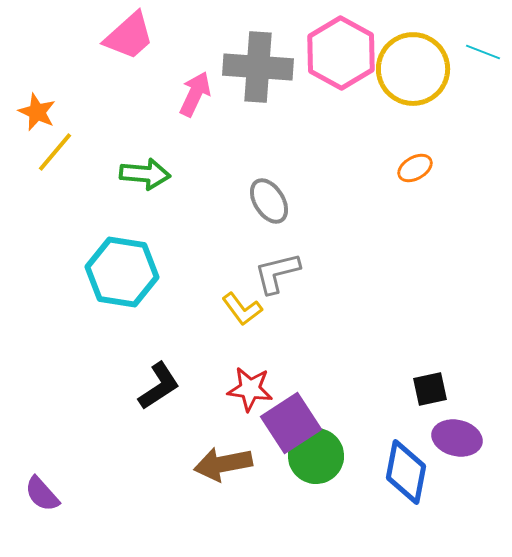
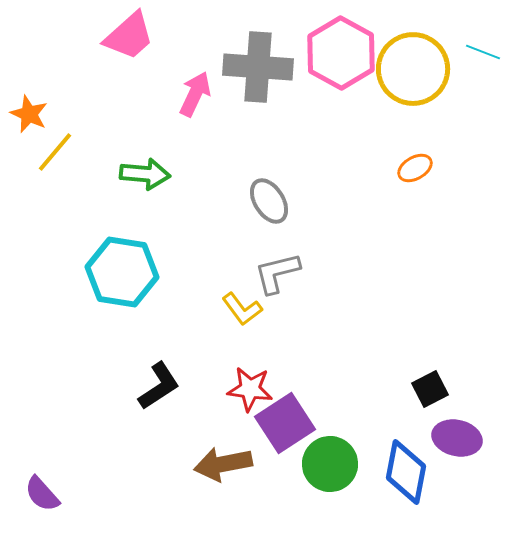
orange star: moved 8 px left, 2 px down
black square: rotated 15 degrees counterclockwise
purple square: moved 6 px left
green circle: moved 14 px right, 8 px down
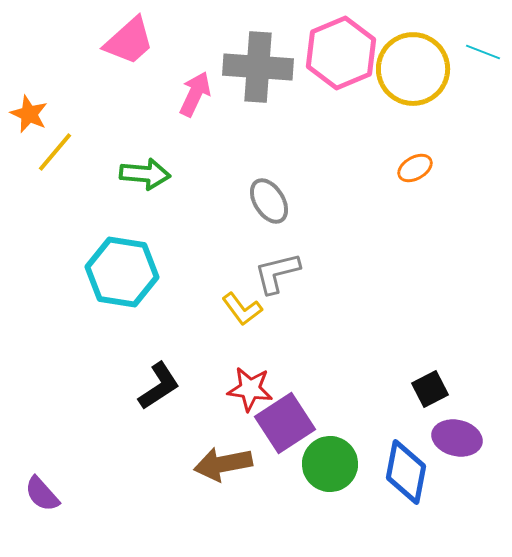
pink trapezoid: moved 5 px down
pink hexagon: rotated 8 degrees clockwise
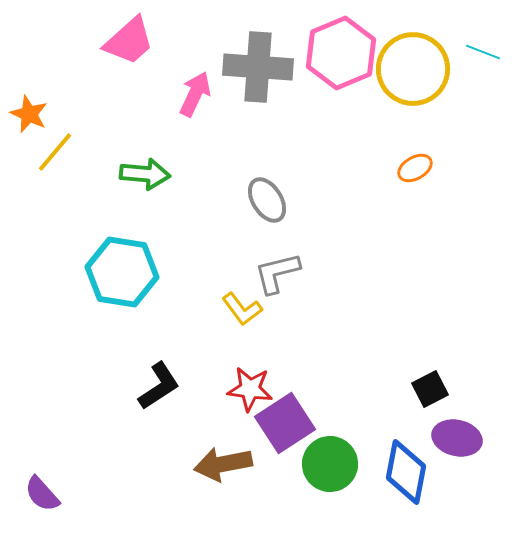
gray ellipse: moved 2 px left, 1 px up
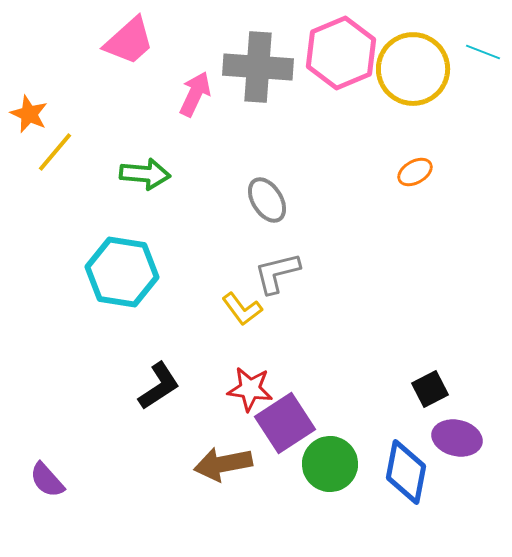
orange ellipse: moved 4 px down
purple semicircle: moved 5 px right, 14 px up
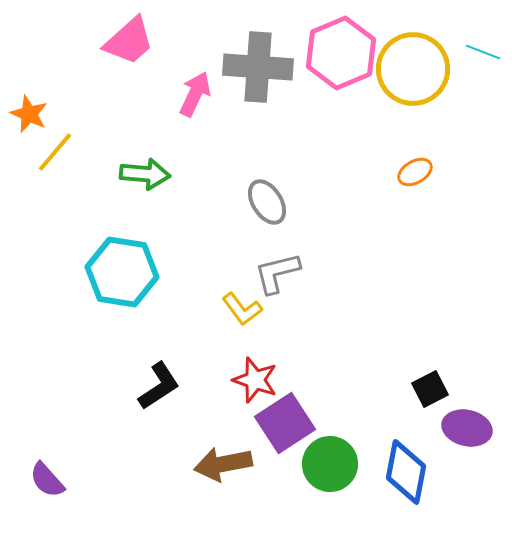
gray ellipse: moved 2 px down
red star: moved 5 px right, 9 px up; rotated 12 degrees clockwise
purple ellipse: moved 10 px right, 10 px up
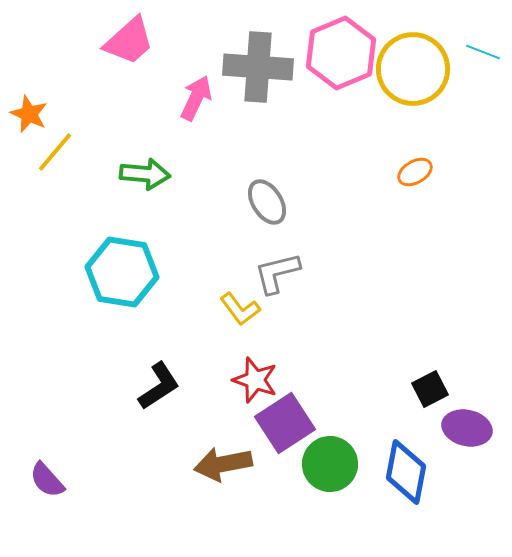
pink arrow: moved 1 px right, 4 px down
yellow L-shape: moved 2 px left
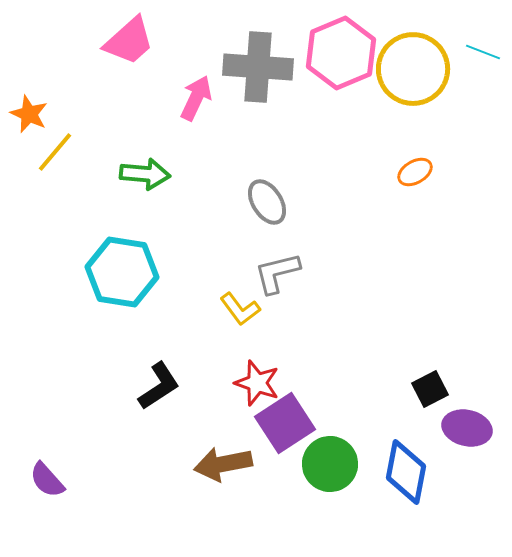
red star: moved 2 px right, 3 px down
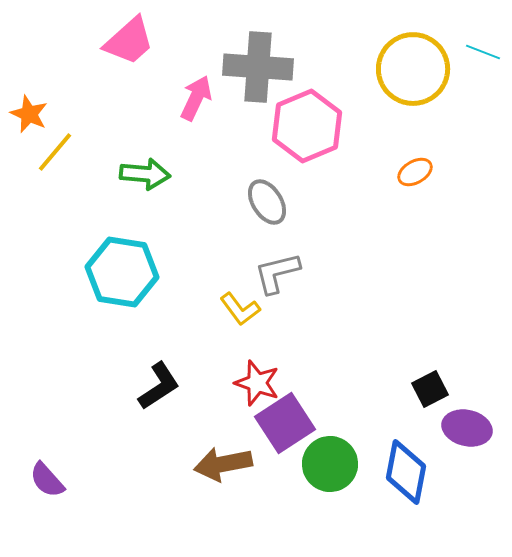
pink hexagon: moved 34 px left, 73 px down
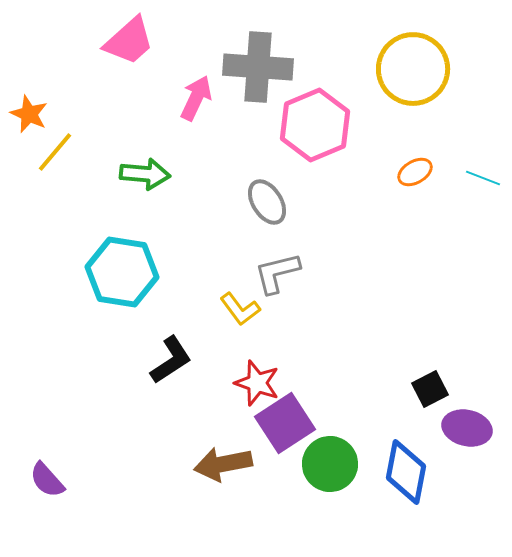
cyan line: moved 126 px down
pink hexagon: moved 8 px right, 1 px up
black L-shape: moved 12 px right, 26 px up
